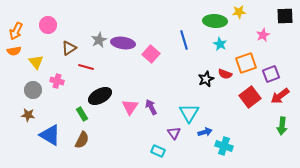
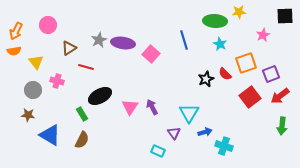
red semicircle: rotated 24 degrees clockwise
purple arrow: moved 1 px right
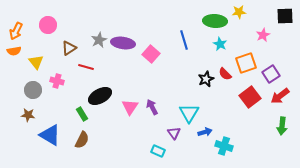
purple square: rotated 12 degrees counterclockwise
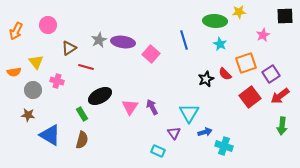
purple ellipse: moved 1 px up
orange semicircle: moved 21 px down
brown semicircle: rotated 12 degrees counterclockwise
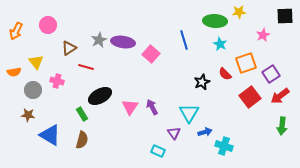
black star: moved 4 px left, 3 px down
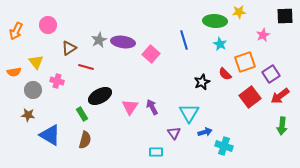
orange square: moved 1 px left, 1 px up
brown semicircle: moved 3 px right
cyan rectangle: moved 2 px left, 1 px down; rotated 24 degrees counterclockwise
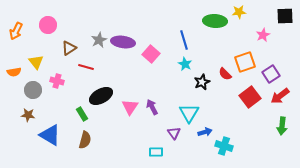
cyan star: moved 35 px left, 20 px down
black ellipse: moved 1 px right
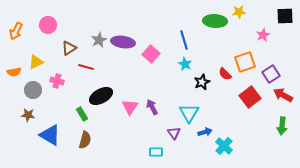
yellow triangle: rotated 42 degrees clockwise
red arrow: moved 3 px right, 1 px up; rotated 66 degrees clockwise
cyan cross: rotated 24 degrees clockwise
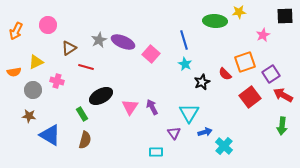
purple ellipse: rotated 15 degrees clockwise
brown star: moved 1 px right, 1 px down
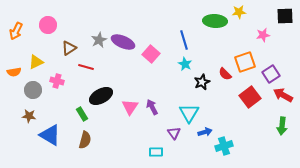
pink star: rotated 16 degrees clockwise
cyan cross: rotated 30 degrees clockwise
